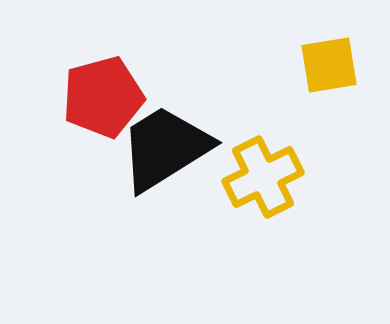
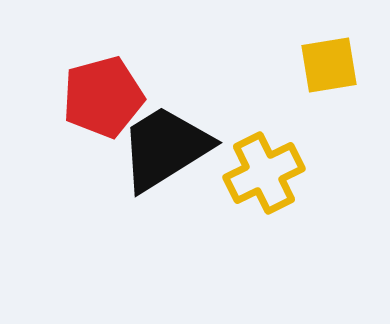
yellow cross: moved 1 px right, 4 px up
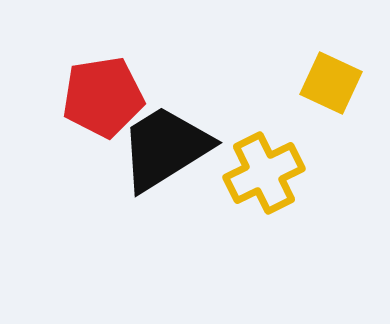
yellow square: moved 2 px right, 18 px down; rotated 34 degrees clockwise
red pentagon: rotated 6 degrees clockwise
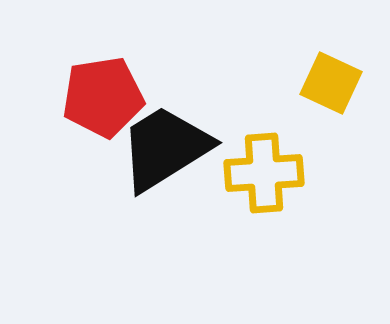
yellow cross: rotated 22 degrees clockwise
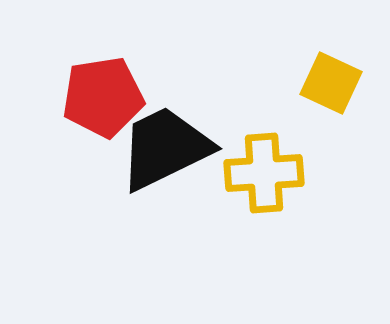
black trapezoid: rotated 6 degrees clockwise
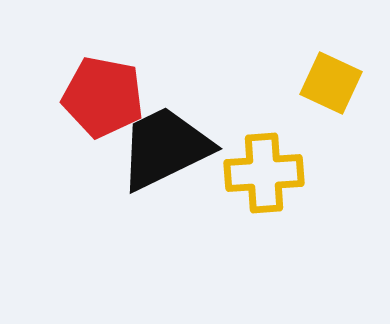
red pentagon: rotated 20 degrees clockwise
